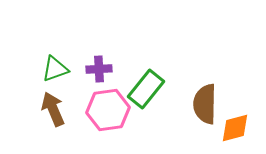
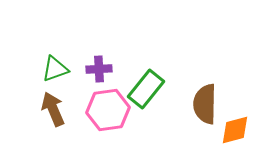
orange diamond: moved 2 px down
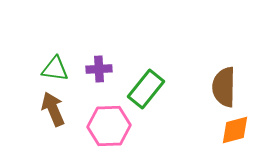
green triangle: rotated 28 degrees clockwise
brown semicircle: moved 19 px right, 17 px up
pink hexagon: moved 1 px right, 16 px down; rotated 6 degrees clockwise
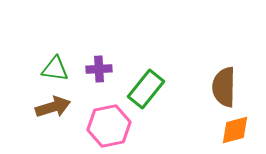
brown arrow: moved 2 px up; rotated 96 degrees clockwise
pink hexagon: rotated 9 degrees counterclockwise
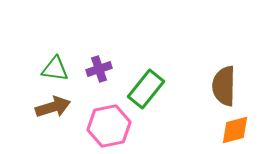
purple cross: rotated 15 degrees counterclockwise
brown semicircle: moved 1 px up
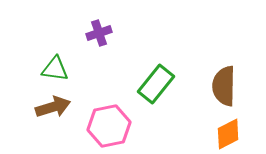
purple cross: moved 36 px up
green rectangle: moved 10 px right, 5 px up
orange diamond: moved 7 px left, 4 px down; rotated 12 degrees counterclockwise
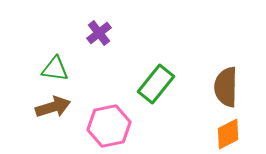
purple cross: rotated 20 degrees counterclockwise
brown semicircle: moved 2 px right, 1 px down
